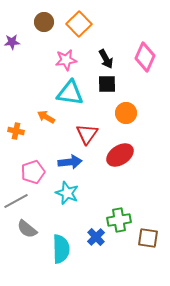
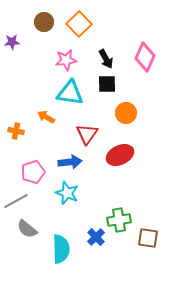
red ellipse: rotated 8 degrees clockwise
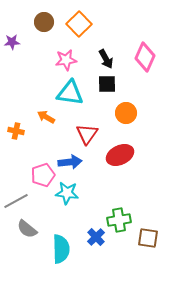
pink pentagon: moved 10 px right, 3 px down
cyan star: rotated 15 degrees counterclockwise
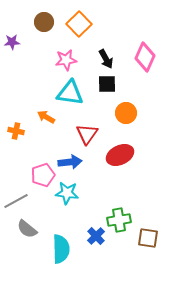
blue cross: moved 1 px up
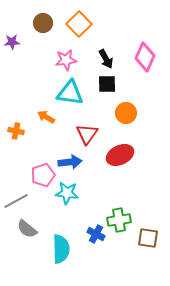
brown circle: moved 1 px left, 1 px down
blue cross: moved 2 px up; rotated 18 degrees counterclockwise
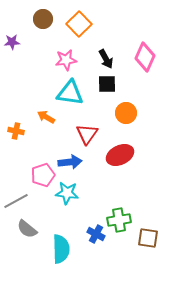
brown circle: moved 4 px up
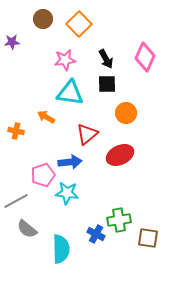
pink star: moved 1 px left
red triangle: rotated 15 degrees clockwise
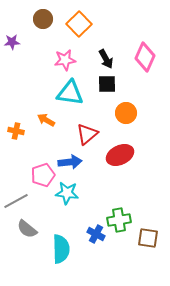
orange arrow: moved 3 px down
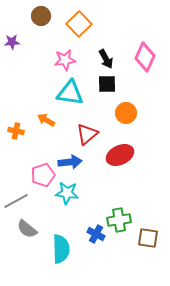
brown circle: moved 2 px left, 3 px up
